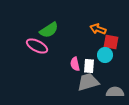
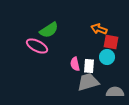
orange arrow: moved 1 px right
cyan circle: moved 2 px right, 2 px down
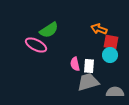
pink ellipse: moved 1 px left, 1 px up
cyan circle: moved 3 px right, 2 px up
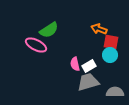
white rectangle: rotated 56 degrees clockwise
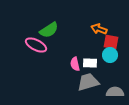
white rectangle: moved 1 px right, 3 px up; rotated 32 degrees clockwise
